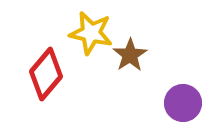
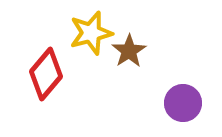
yellow star: rotated 27 degrees counterclockwise
brown star: moved 1 px left, 4 px up
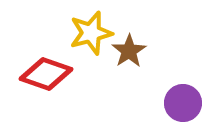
red diamond: rotated 69 degrees clockwise
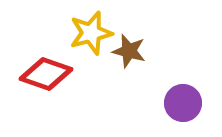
brown star: rotated 24 degrees counterclockwise
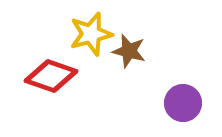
yellow star: moved 1 px down
red diamond: moved 5 px right, 2 px down
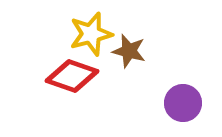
red diamond: moved 21 px right
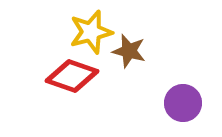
yellow star: moved 2 px up
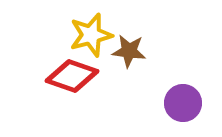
yellow star: moved 3 px down
brown star: rotated 8 degrees counterclockwise
